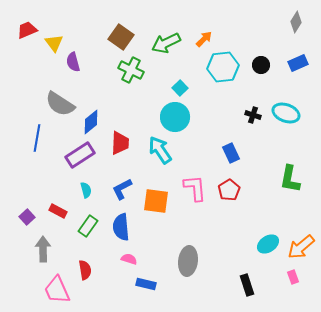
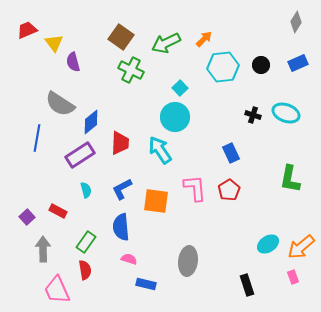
green rectangle at (88, 226): moved 2 px left, 16 px down
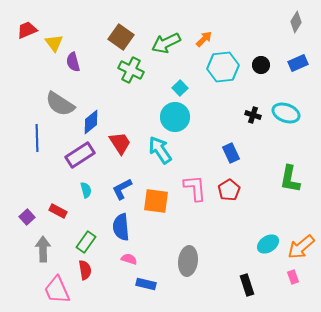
blue line at (37, 138): rotated 12 degrees counterclockwise
red trapezoid at (120, 143): rotated 35 degrees counterclockwise
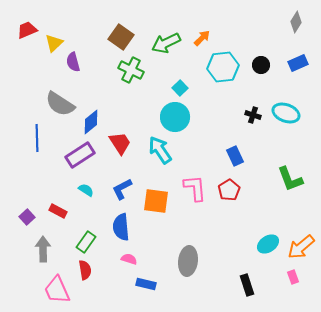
orange arrow at (204, 39): moved 2 px left, 1 px up
yellow triangle at (54, 43): rotated 24 degrees clockwise
blue rectangle at (231, 153): moved 4 px right, 3 px down
green L-shape at (290, 179): rotated 32 degrees counterclockwise
cyan semicircle at (86, 190): rotated 42 degrees counterclockwise
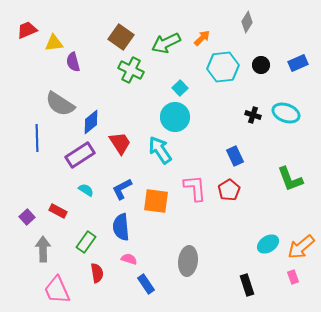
gray diamond at (296, 22): moved 49 px left
yellow triangle at (54, 43): rotated 36 degrees clockwise
red semicircle at (85, 270): moved 12 px right, 3 px down
blue rectangle at (146, 284): rotated 42 degrees clockwise
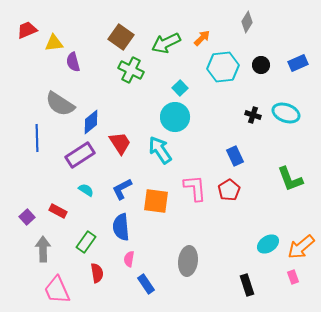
pink semicircle at (129, 259): rotated 98 degrees counterclockwise
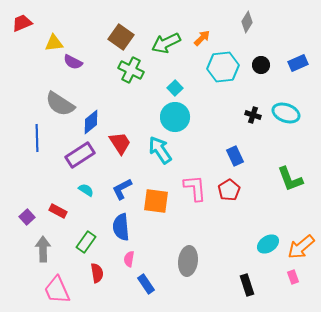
red trapezoid at (27, 30): moved 5 px left, 7 px up
purple semicircle at (73, 62): rotated 48 degrees counterclockwise
cyan square at (180, 88): moved 5 px left
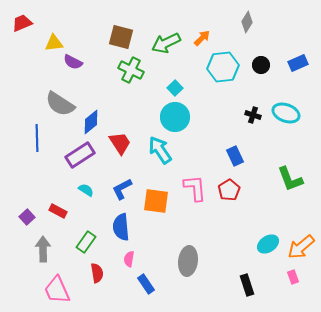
brown square at (121, 37): rotated 20 degrees counterclockwise
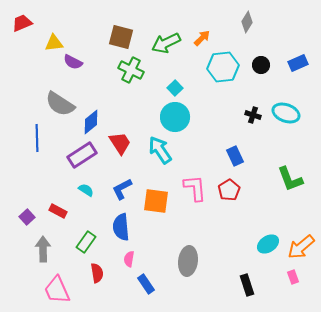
purple rectangle at (80, 155): moved 2 px right
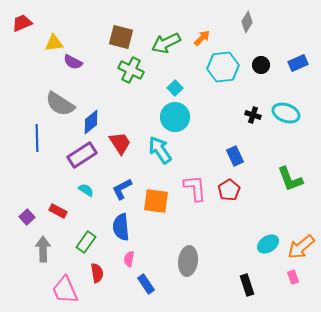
pink trapezoid at (57, 290): moved 8 px right
